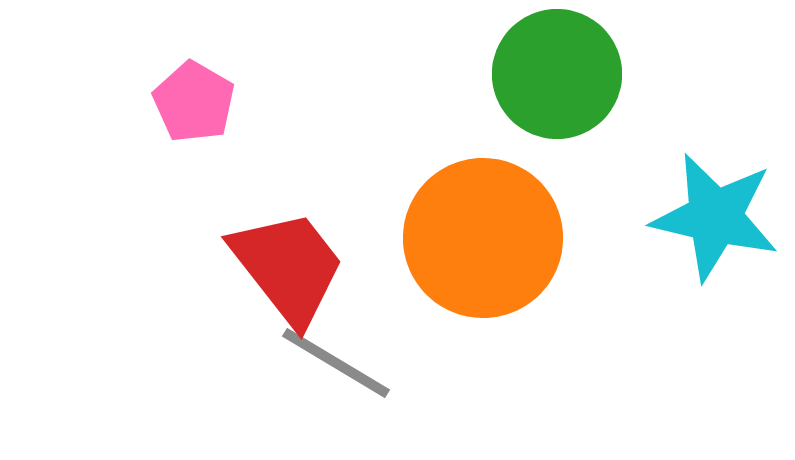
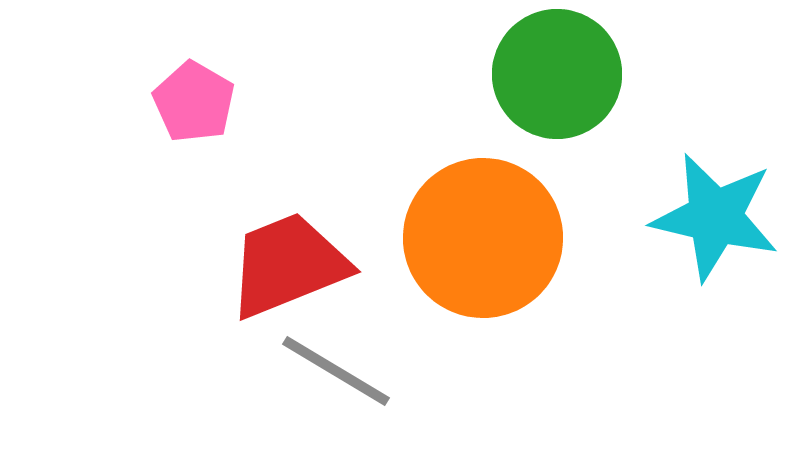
red trapezoid: moved 2 px up; rotated 74 degrees counterclockwise
gray line: moved 8 px down
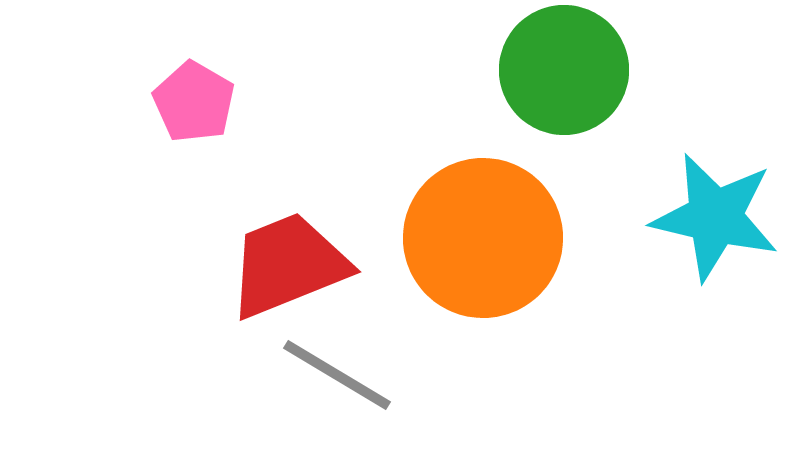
green circle: moved 7 px right, 4 px up
gray line: moved 1 px right, 4 px down
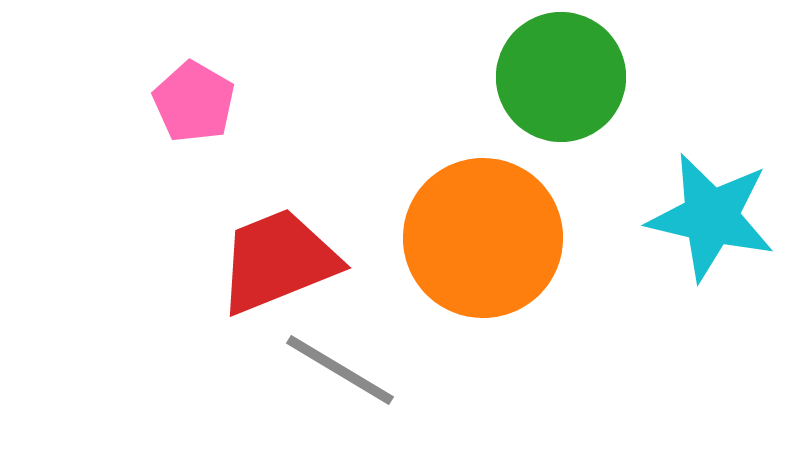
green circle: moved 3 px left, 7 px down
cyan star: moved 4 px left
red trapezoid: moved 10 px left, 4 px up
gray line: moved 3 px right, 5 px up
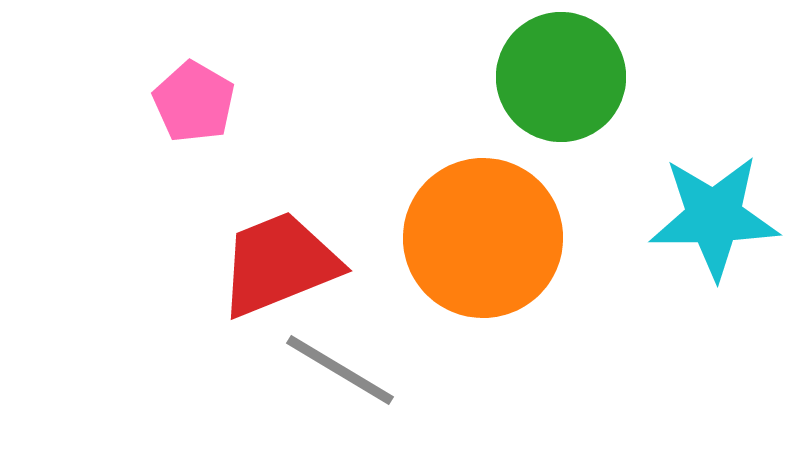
cyan star: moved 3 px right; rotated 14 degrees counterclockwise
red trapezoid: moved 1 px right, 3 px down
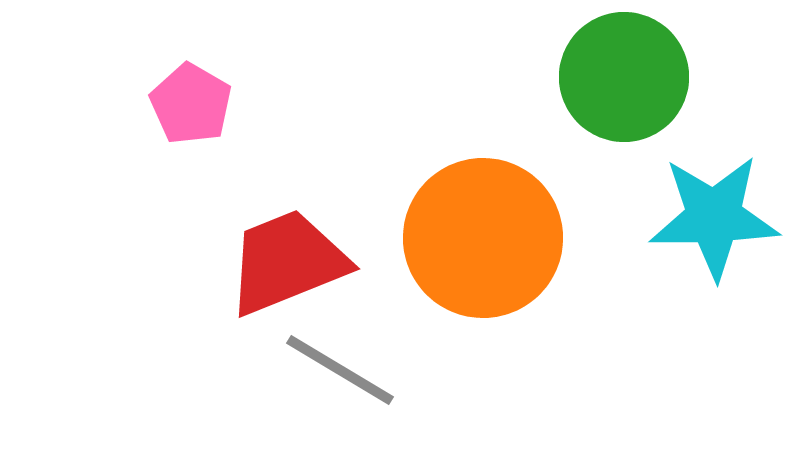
green circle: moved 63 px right
pink pentagon: moved 3 px left, 2 px down
red trapezoid: moved 8 px right, 2 px up
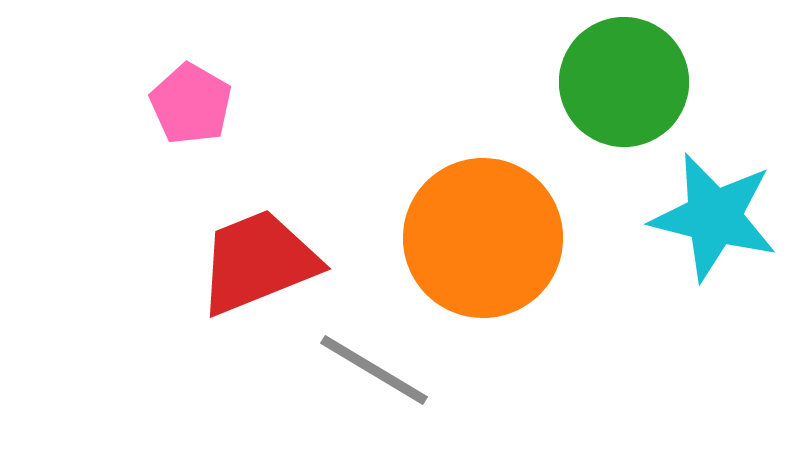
green circle: moved 5 px down
cyan star: rotated 15 degrees clockwise
red trapezoid: moved 29 px left
gray line: moved 34 px right
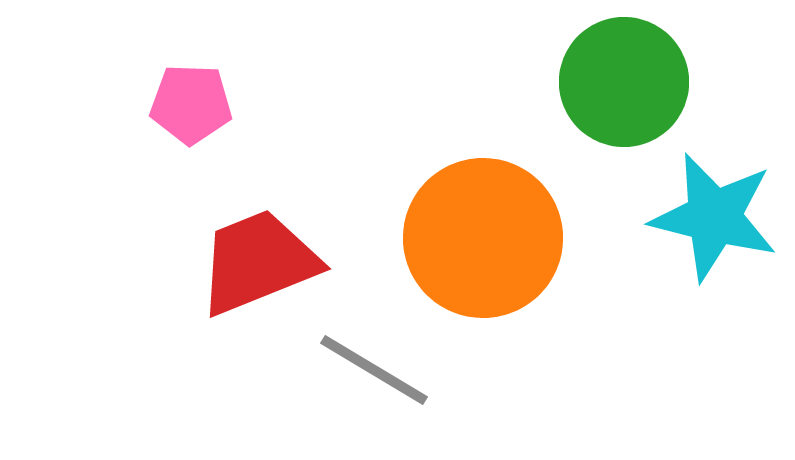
pink pentagon: rotated 28 degrees counterclockwise
